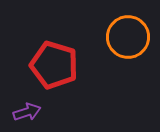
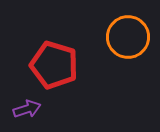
purple arrow: moved 3 px up
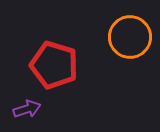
orange circle: moved 2 px right
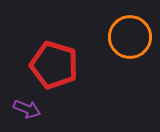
purple arrow: rotated 40 degrees clockwise
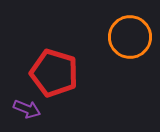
red pentagon: moved 8 px down
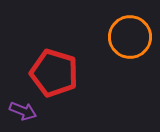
purple arrow: moved 4 px left, 2 px down
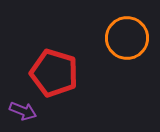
orange circle: moved 3 px left, 1 px down
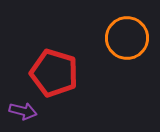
purple arrow: rotated 8 degrees counterclockwise
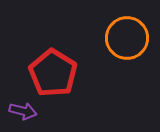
red pentagon: moved 1 px left; rotated 15 degrees clockwise
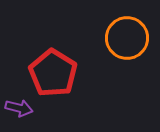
purple arrow: moved 4 px left, 3 px up
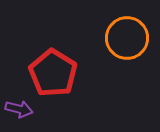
purple arrow: moved 1 px down
